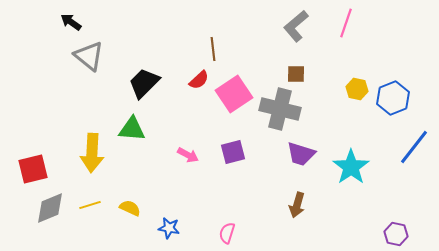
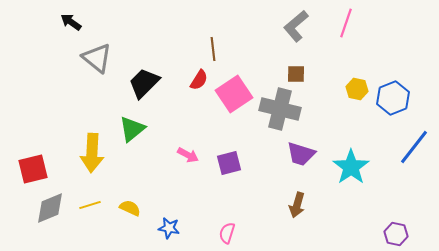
gray triangle: moved 8 px right, 2 px down
red semicircle: rotated 15 degrees counterclockwise
green triangle: rotated 44 degrees counterclockwise
purple square: moved 4 px left, 11 px down
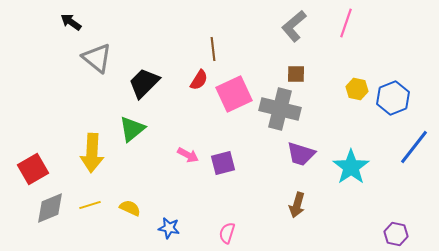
gray L-shape: moved 2 px left
pink square: rotated 9 degrees clockwise
purple square: moved 6 px left
red square: rotated 16 degrees counterclockwise
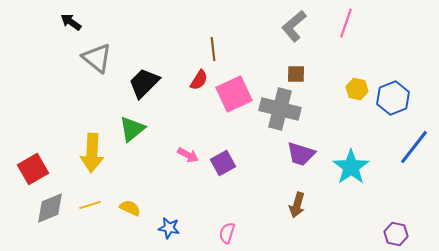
purple square: rotated 15 degrees counterclockwise
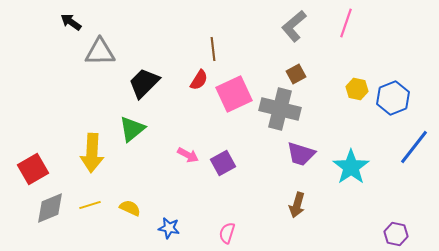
gray triangle: moved 3 px right, 6 px up; rotated 40 degrees counterclockwise
brown square: rotated 30 degrees counterclockwise
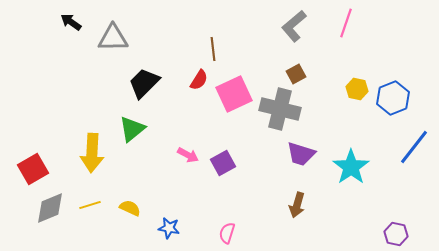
gray triangle: moved 13 px right, 14 px up
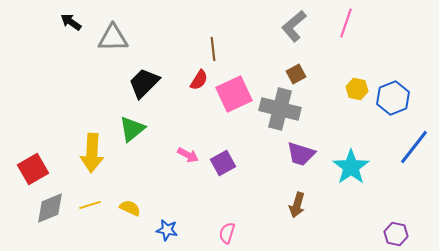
blue star: moved 2 px left, 2 px down
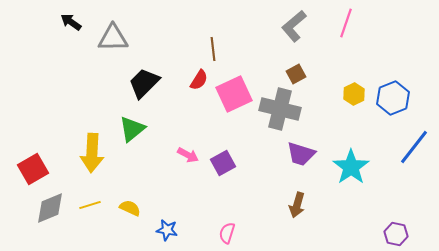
yellow hexagon: moved 3 px left, 5 px down; rotated 20 degrees clockwise
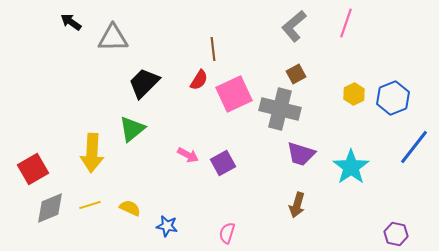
blue star: moved 4 px up
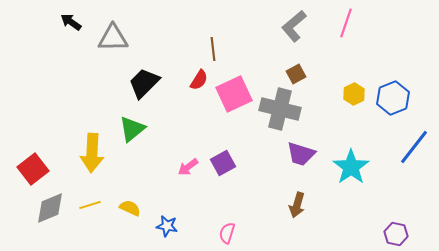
pink arrow: moved 12 px down; rotated 115 degrees clockwise
red square: rotated 8 degrees counterclockwise
